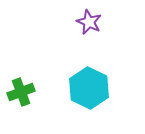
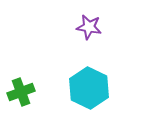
purple star: moved 5 px down; rotated 15 degrees counterclockwise
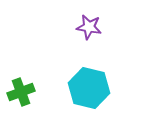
cyan hexagon: rotated 12 degrees counterclockwise
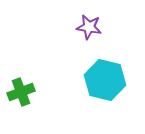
cyan hexagon: moved 16 px right, 8 px up
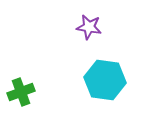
cyan hexagon: rotated 6 degrees counterclockwise
